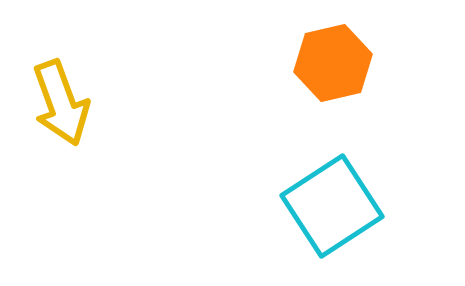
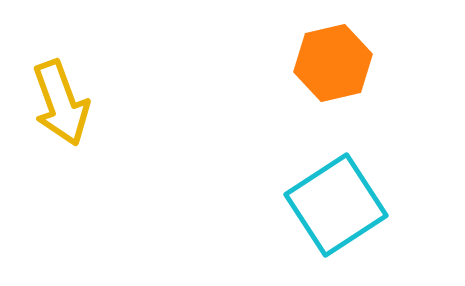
cyan square: moved 4 px right, 1 px up
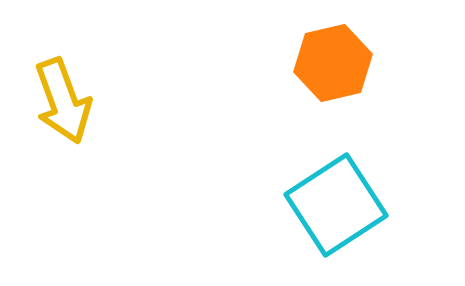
yellow arrow: moved 2 px right, 2 px up
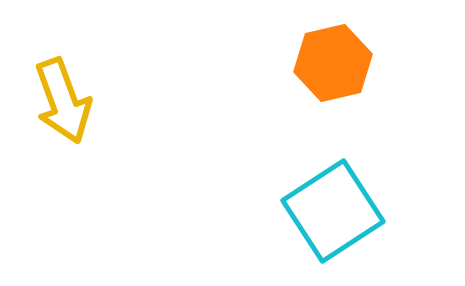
cyan square: moved 3 px left, 6 px down
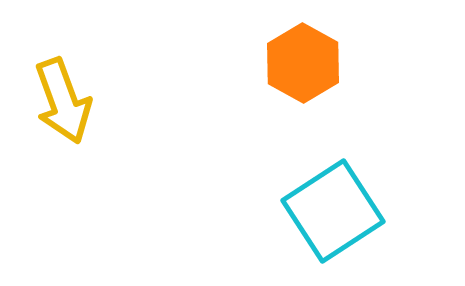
orange hexagon: moved 30 px left; rotated 18 degrees counterclockwise
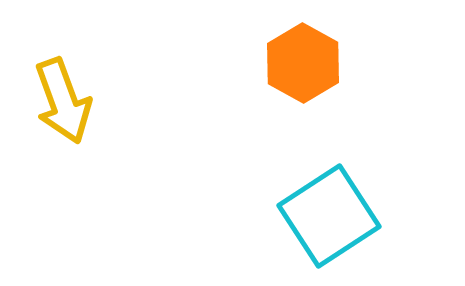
cyan square: moved 4 px left, 5 px down
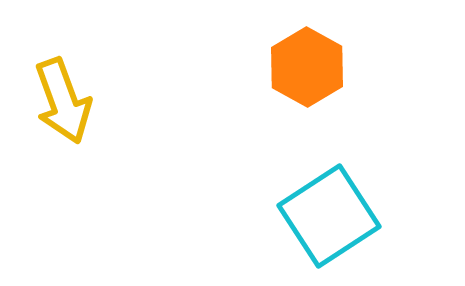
orange hexagon: moved 4 px right, 4 px down
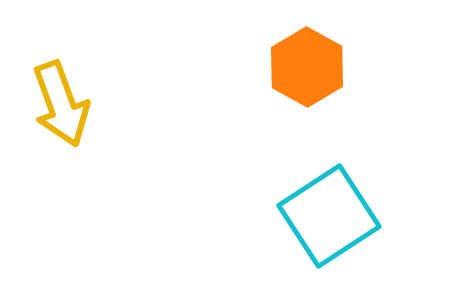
yellow arrow: moved 2 px left, 3 px down
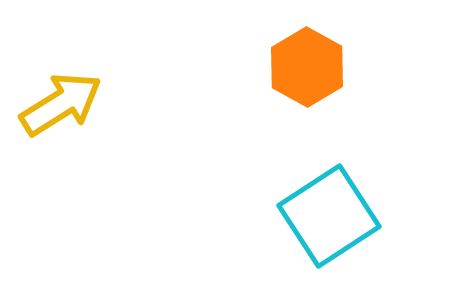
yellow arrow: rotated 102 degrees counterclockwise
